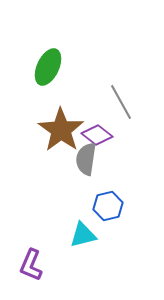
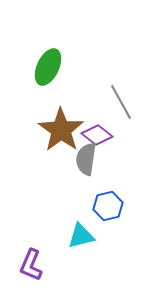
cyan triangle: moved 2 px left, 1 px down
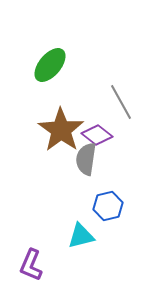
green ellipse: moved 2 px right, 2 px up; rotated 15 degrees clockwise
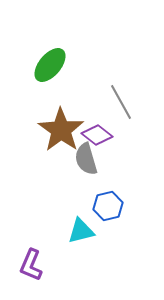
gray semicircle: rotated 24 degrees counterclockwise
cyan triangle: moved 5 px up
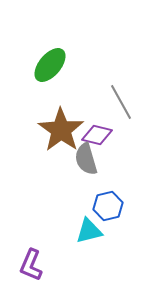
purple diamond: rotated 24 degrees counterclockwise
cyan triangle: moved 8 px right
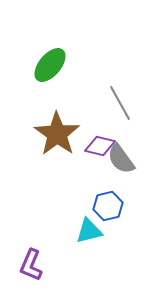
gray line: moved 1 px left, 1 px down
brown star: moved 4 px left, 4 px down
purple diamond: moved 3 px right, 11 px down
gray semicircle: moved 35 px right; rotated 20 degrees counterclockwise
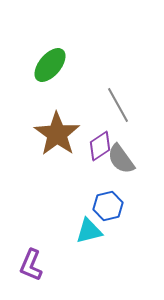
gray line: moved 2 px left, 2 px down
purple diamond: rotated 48 degrees counterclockwise
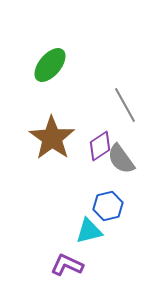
gray line: moved 7 px right
brown star: moved 5 px left, 4 px down
purple L-shape: moved 36 px right; rotated 92 degrees clockwise
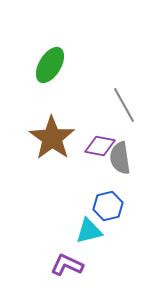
green ellipse: rotated 9 degrees counterclockwise
gray line: moved 1 px left
purple diamond: rotated 44 degrees clockwise
gray semicircle: moved 1 px left, 1 px up; rotated 28 degrees clockwise
